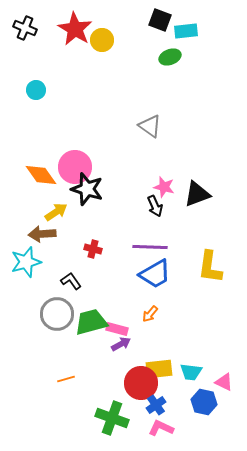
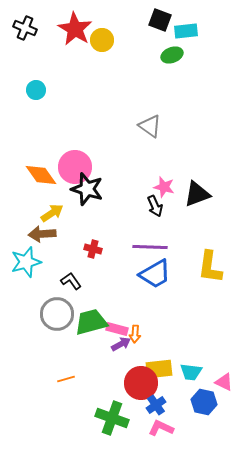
green ellipse: moved 2 px right, 2 px up
yellow arrow: moved 4 px left, 1 px down
orange arrow: moved 15 px left, 20 px down; rotated 36 degrees counterclockwise
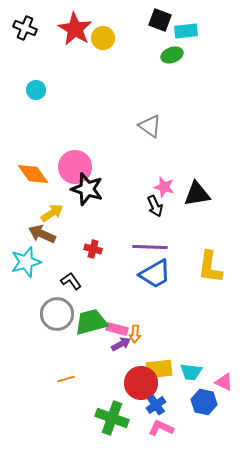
yellow circle: moved 1 px right, 2 px up
orange diamond: moved 8 px left, 1 px up
black triangle: rotated 12 degrees clockwise
brown arrow: rotated 28 degrees clockwise
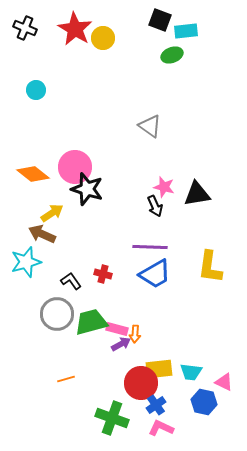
orange diamond: rotated 16 degrees counterclockwise
red cross: moved 10 px right, 25 px down
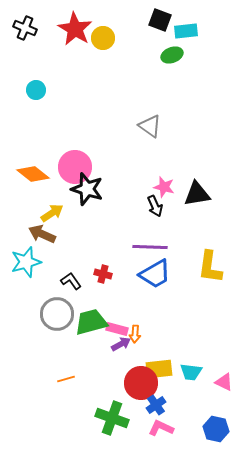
blue hexagon: moved 12 px right, 27 px down
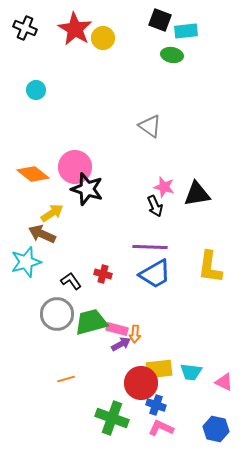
green ellipse: rotated 30 degrees clockwise
blue cross: rotated 36 degrees counterclockwise
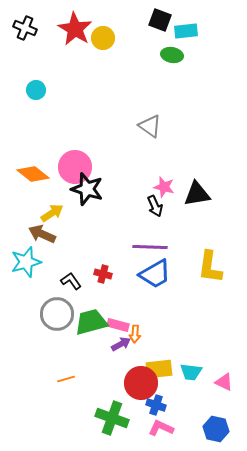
pink rectangle: moved 1 px right, 4 px up
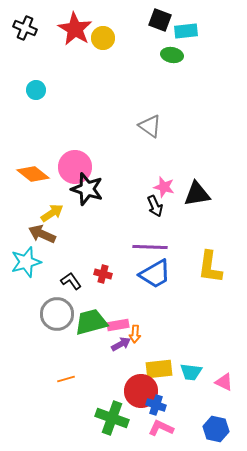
pink rectangle: rotated 25 degrees counterclockwise
red circle: moved 8 px down
